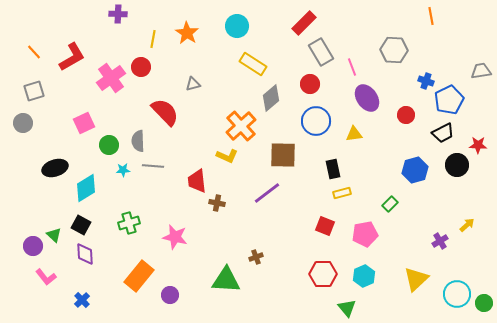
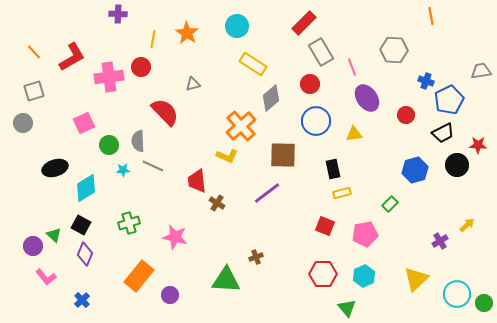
pink cross at (111, 78): moved 2 px left, 1 px up; rotated 28 degrees clockwise
gray line at (153, 166): rotated 20 degrees clockwise
brown cross at (217, 203): rotated 21 degrees clockwise
purple diamond at (85, 254): rotated 25 degrees clockwise
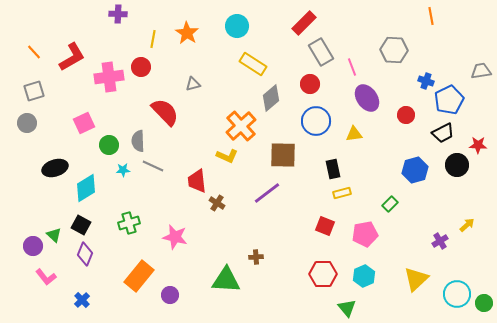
gray circle at (23, 123): moved 4 px right
brown cross at (256, 257): rotated 16 degrees clockwise
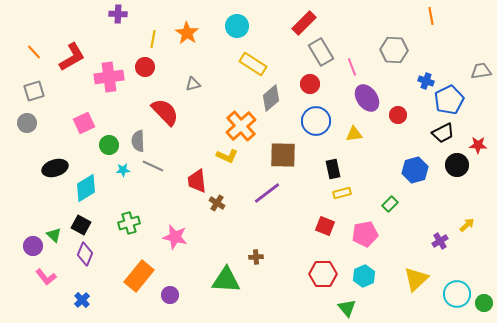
red circle at (141, 67): moved 4 px right
red circle at (406, 115): moved 8 px left
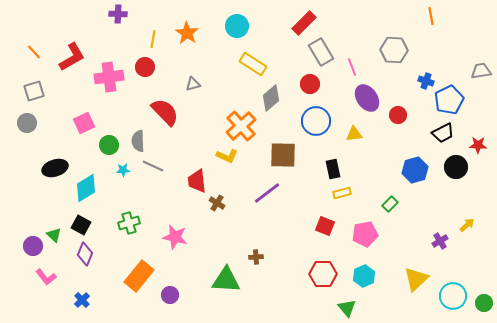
black circle at (457, 165): moved 1 px left, 2 px down
cyan circle at (457, 294): moved 4 px left, 2 px down
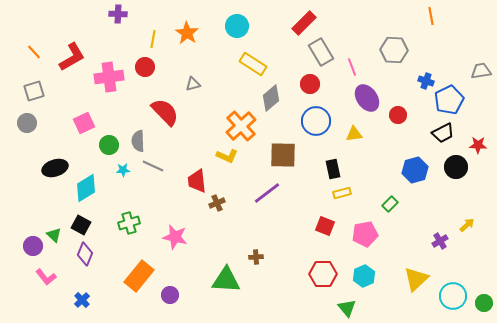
brown cross at (217, 203): rotated 35 degrees clockwise
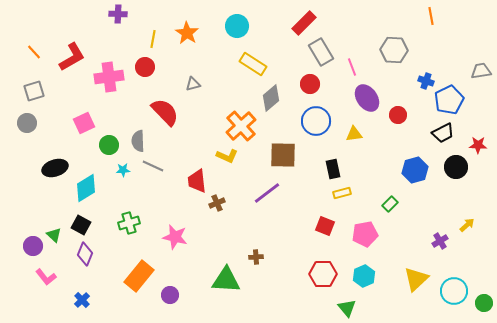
cyan circle at (453, 296): moved 1 px right, 5 px up
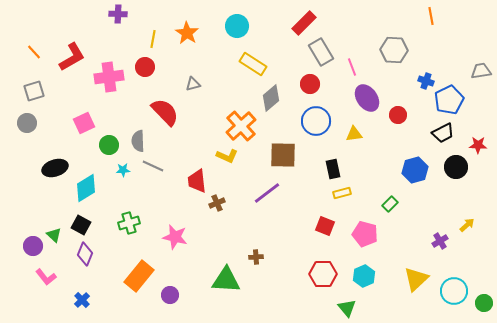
pink pentagon at (365, 234): rotated 25 degrees clockwise
